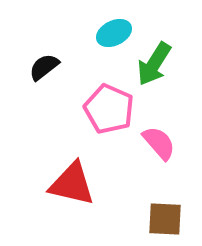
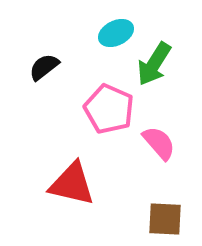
cyan ellipse: moved 2 px right
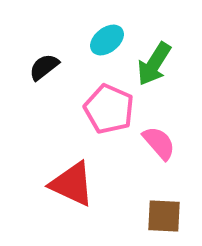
cyan ellipse: moved 9 px left, 7 px down; rotated 12 degrees counterclockwise
red triangle: rotated 12 degrees clockwise
brown square: moved 1 px left, 3 px up
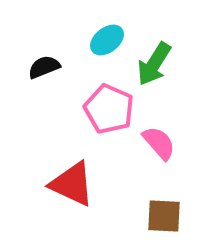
black semicircle: rotated 16 degrees clockwise
